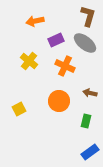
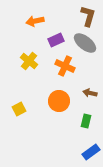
blue rectangle: moved 1 px right
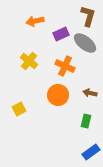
purple rectangle: moved 5 px right, 6 px up
orange circle: moved 1 px left, 6 px up
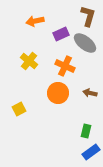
orange circle: moved 2 px up
green rectangle: moved 10 px down
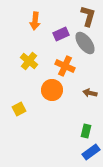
orange arrow: rotated 72 degrees counterclockwise
gray ellipse: rotated 15 degrees clockwise
orange circle: moved 6 px left, 3 px up
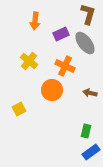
brown L-shape: moved 2 px up
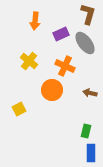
blue rectangle: moved 1 px down; rotated 54 degrees counterclockwise
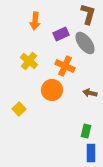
yellow square: rotated 16 degrees counterclockwise
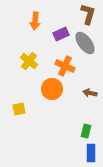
orange circle: moved 1 px up
yellow square: rotated 32 degrees clockwise
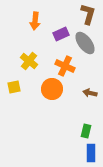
yellow square: moved 5 px left, 22 px up
